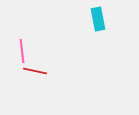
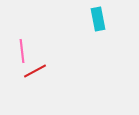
red line: rotated 40 degrees counterclockwise
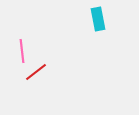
red line: moved 1 px right, 1 px down; rotated 10 degrees counterclockwise
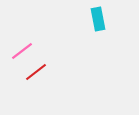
pink line: rotated 60 degrees clockwise
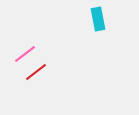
pink line: moved 3 px right, 3 px down
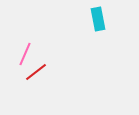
pink line: rotated 30 degrees counterclockwise
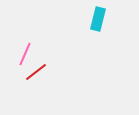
cyan rectangle: rotated 25 degrees clockwise
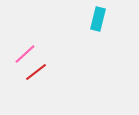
pink line: rotated 25 degrees clockwise
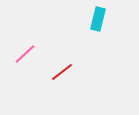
red line: moved 26 px right
